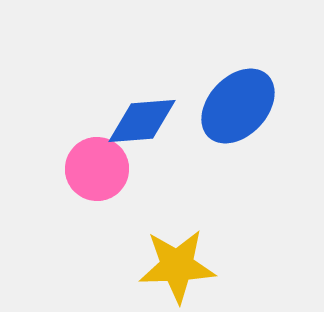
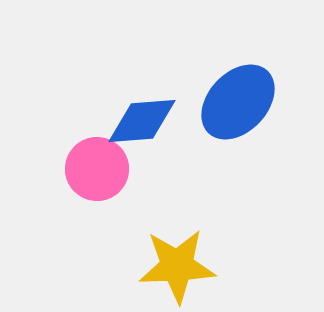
blue ellipse: moved 4 px up
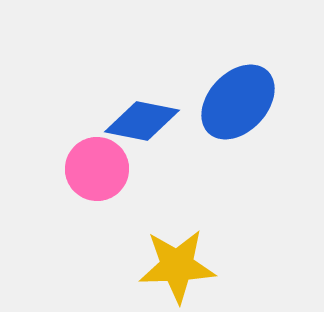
blue diamond: rotated 16 degrees clockwise
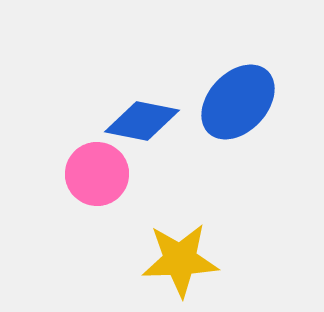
pink circle: moved 5 px down
yellow star: moved 3 px right, 6 px up
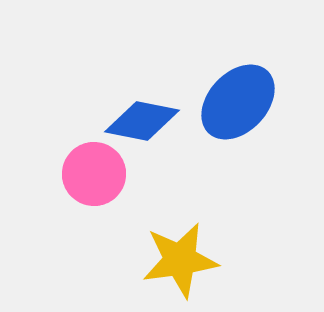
pink circle: moved 3 px left
yellow star: rotated 6 degrees counterclockwise
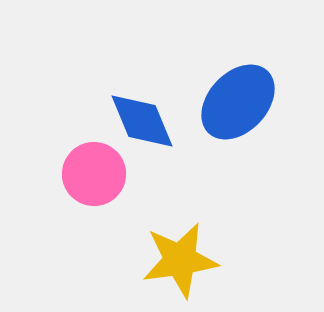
blue diamond: rotated 56 degrees clockwise
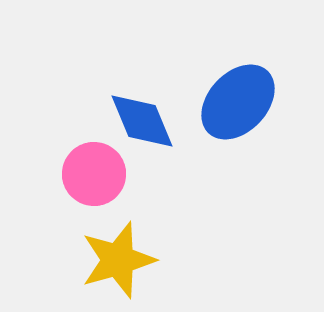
yellow star: moved 62 px left; rotated 8 degrees counterclockwise
